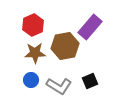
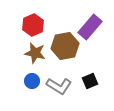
brown star: rotated 15 degrees clockwise
blue circle: moved 1 px right, 1 px down
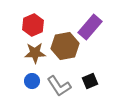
brown star: rotated 15 degrees counterclockwise
gray L-shape: rotated 25 degrees clockwise
